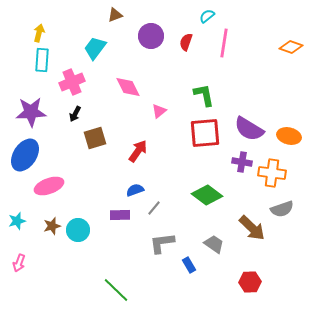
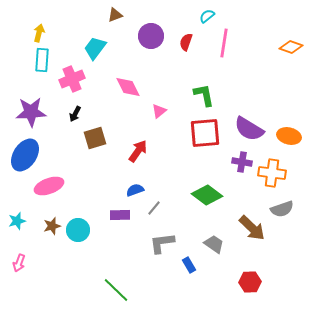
pink cross: moved 3 px up
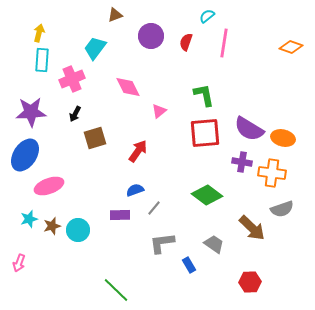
orange ellipse: moved 6 px left, 2 px down
cyan star: moved 12 px right, 2 px up
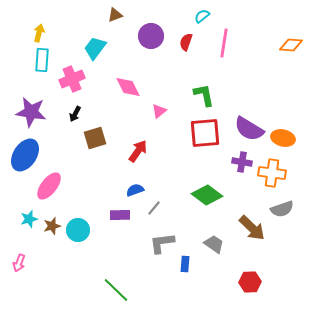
cyan semicircle: moved 5 px left
orange diamond: moved 2 px up; rotated 15 degrees counterclockwise
purple star: rotated 12 degrees clockwise
pink ellipse: rotated 32 degrees counterclockwise
blue rectangle: moved 4 px left, 1 px up; rotated 35 degrees clockwise
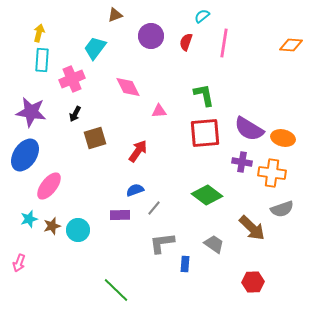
pink triangle: rotated 35 degrees clockwise
red hexagon: moved 3 px right
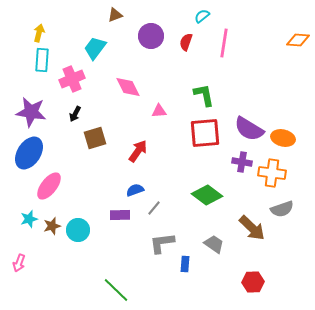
orange diamond: moved 7 px right, 5 px up
blue ellipse: moved 4 px right, 2 px up
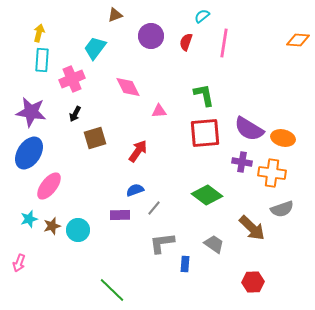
green line: moved 4 px left
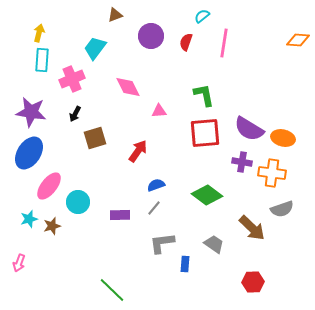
blue semicircle: moved 21 px right, 5 px up
cyan circle: moved 28 px up
